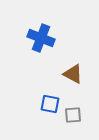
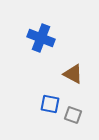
gray square: rotated 24 degrees clockwise
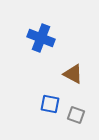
gray square: moved 3 px right
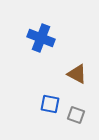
brown triangle: moved 4 px right
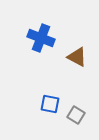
brown triangle: moved 17 px up
gray square: rotated 12 degrees clockwise
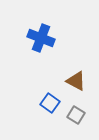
brown triangle: moved 1 px left, 24 px down
blue square: moved 1 px up; rotated 24 degrees clockwise
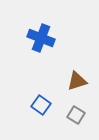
brown triangle: moved 1 px right; rotated 45 degrees counterclockwise
blue square: moved 9 px left, 2 px down
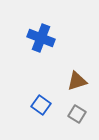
gray square: moved 1 px right, 1 px up
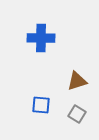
blue cross: rotated 20 degrees counterclockwise
blue square: rotated 30 degrees counterclockwise
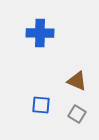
blue cross: moved 1 px left, 5 px up
brown triangle: rotated 40 degrees clockwise
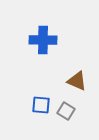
blue cross: moved 3 px right, 7 px down
gray square: moved 11 px left, 3 px up
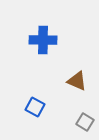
blue square: moved 6 px left, 2 px down; rotated 24 degrees clockwise
gray square: moved 19 px right, 11 px down
